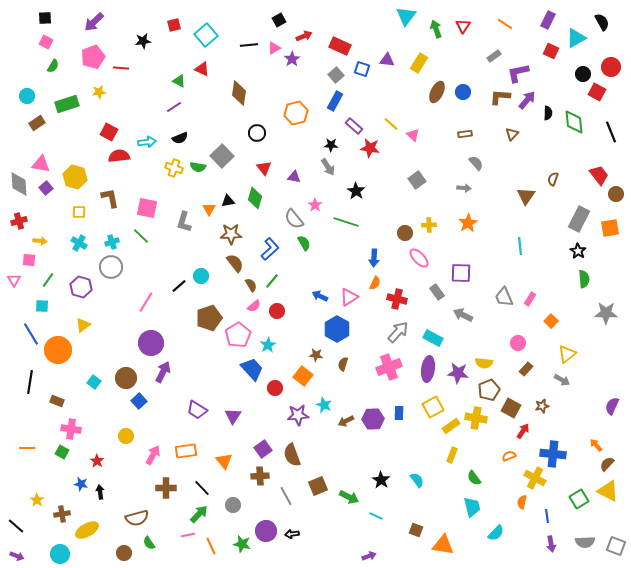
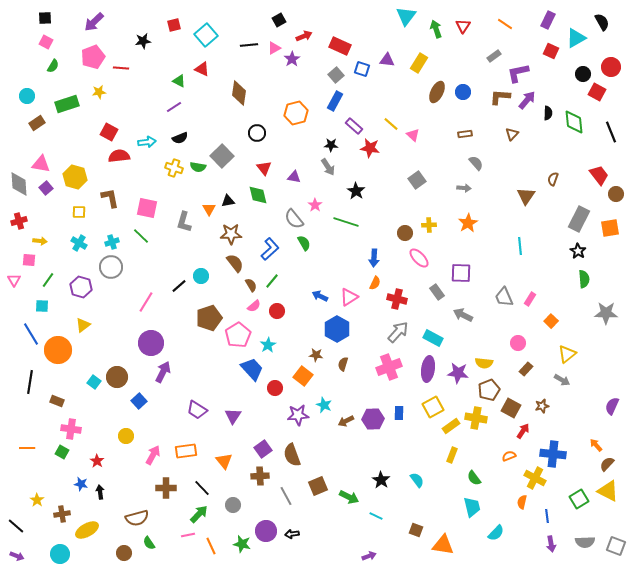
green diamond at (255, 198): moved 3 px right, 3 px up; rotated 30 degrees counterclockwise
brown circle at (126, 378): moved 9 px left, 1 px up
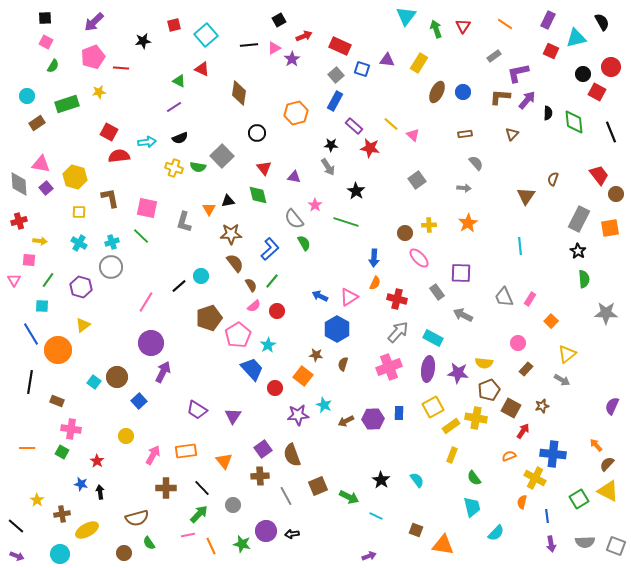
cyan triangle at (576, 38): rotated 15 degrees clockwise
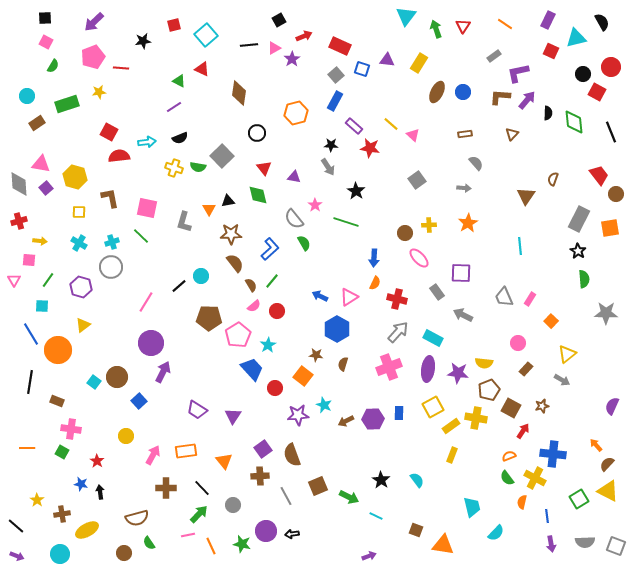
brown pentagon at (209, 318): rotated 20 degrees clockwise
green semicircle at (474, 478): moved 33 px right
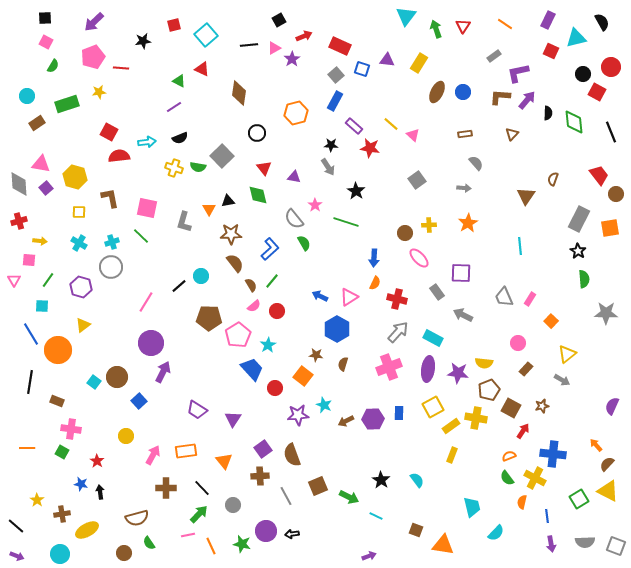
purple triangle at (233, 416): moved 3 px down
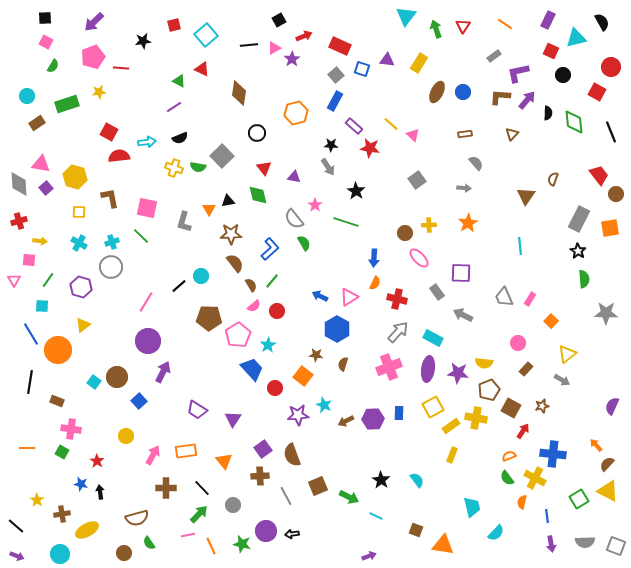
black circle at (583, 74): moved 20 px left, 1 px down
purple circle at (151, 343): moved 3 px left, 2 px up
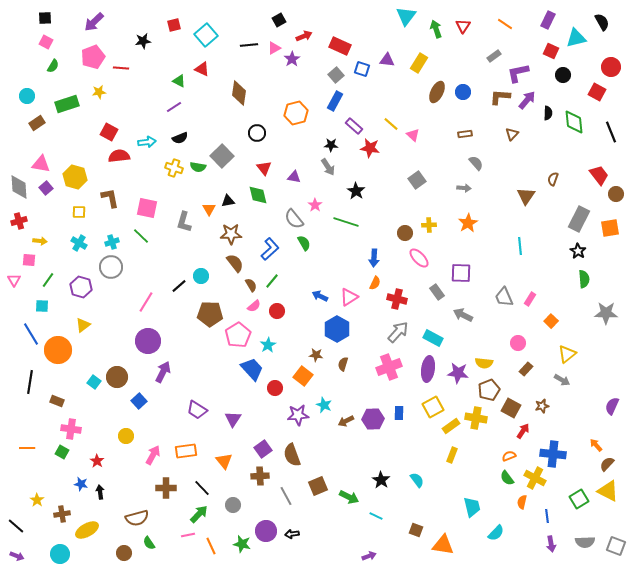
gray diamond at (19, 184): moved 3 px down
brown pentagon at (209, 318): moved 1 px right, 4 px up
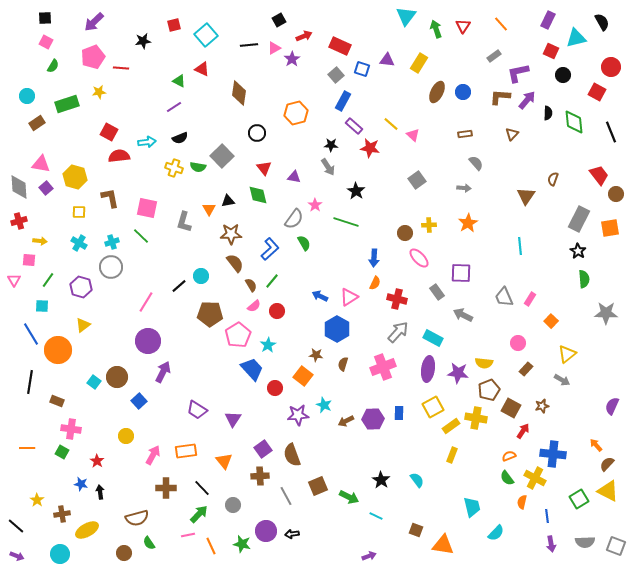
orange line at (505, 24): moved 4 px left; rotated 14 degrees clockwise
blue rectangle at (335, 101): moved 8 px right
gray semicircle at (294, 219): rotated 105 degrees counterclockwise
pink cross at (389, 367): moved 6 px left
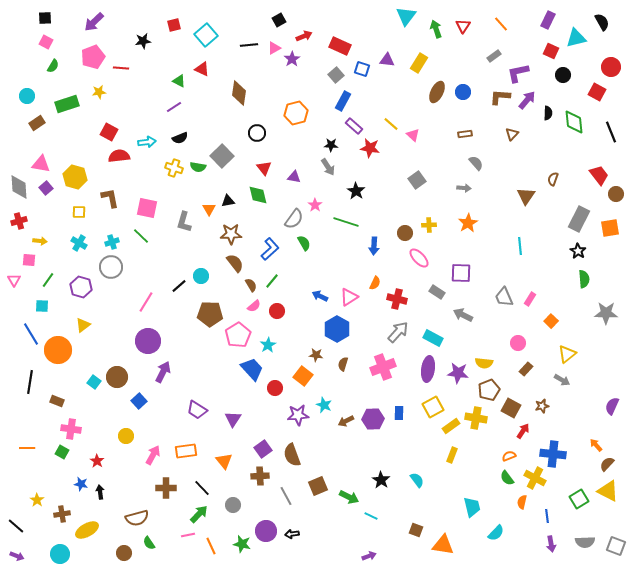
blue arrow at (374, 258): moved 12 px up
gray rectangle at (437, 292): rotated 21 degrees counterclockwise
cyan line at (376, 516): moved 5 px left
